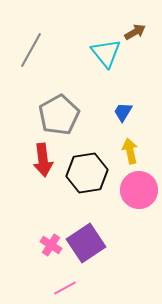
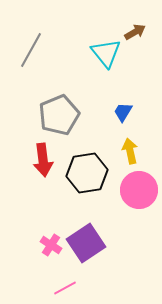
gray pentagon: rotated 6 degrees clockwise
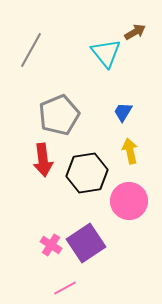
pink circle: moved 10 px left, 11 px down
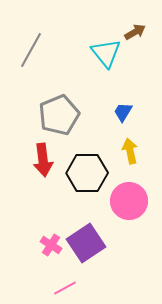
black hexagon: rotated 9 degrees clockwise
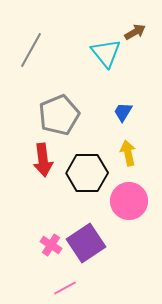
yellow arrow: moved 2 px left, 2 px down
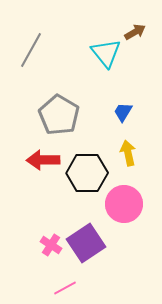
gray pentagon: rotated 18 degrees counterclockwise
red arrow: rotated 96 degrees clockwise
pink circle: moved 5 px left, 3 px down
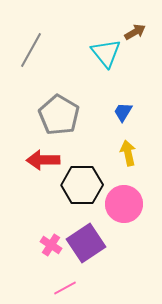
black hexagon: moved 5 px left, 12 px down
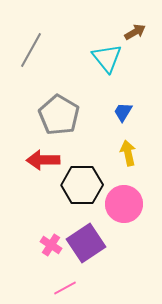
cyan triangle: moved 1 px right, 5 px down
